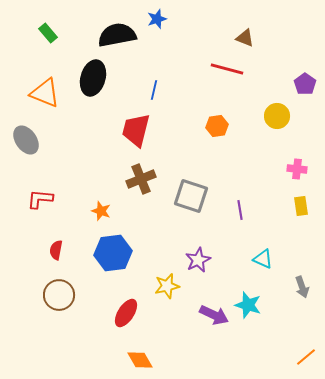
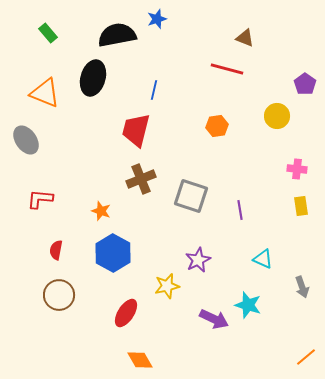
blue hexagon: rotated 24 degrees counterclockwise
purple arrow: moved 4 px down
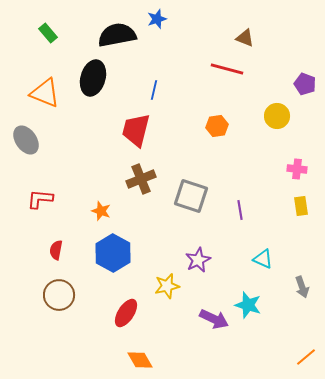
purple pentagon: rotated 15 degrees counterclockwise
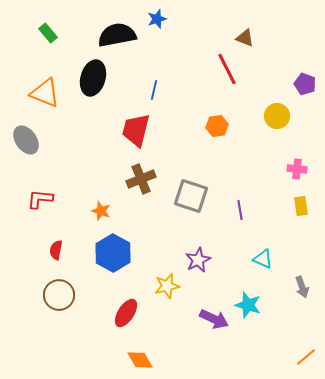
red line: rotated 48 degrees clockwise
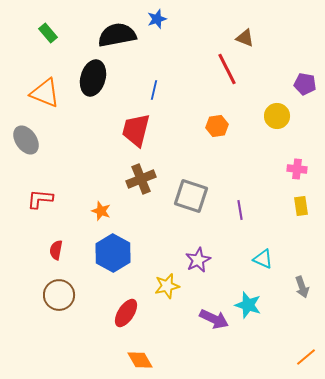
purple pentagon: rotated 10 degrees counterclockwise
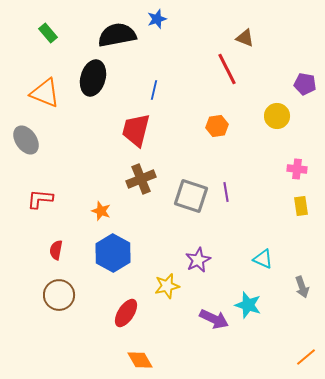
purple line: moved 14 px left, 18 px up
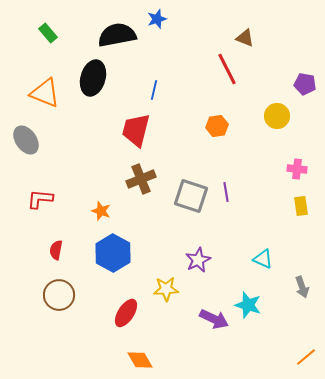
yellow star: moved 1 px left, 3 px down; rotated 10 degrees clockwise
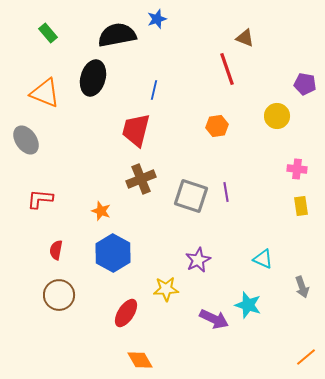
red line: rotated 8 degrees clockwise
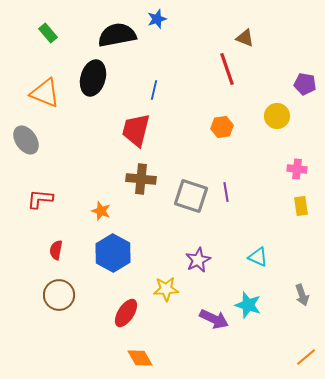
orange hexagon: moved 5 px right, 1 px down
brown cross: rotated 28 degrees clockwise
cyan triangle: moved 5 px left, 2 px up
gray arrow: moved 8 px down
orange diamond: moved 2 px up
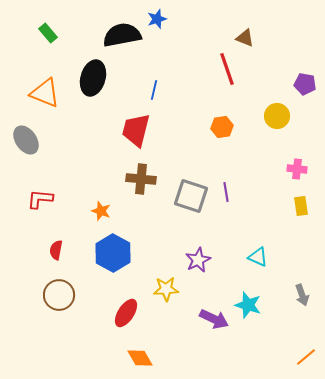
black semicircle: moved 5 px right
